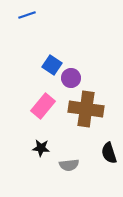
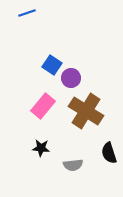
blue line: moved 2 px up
brown cross: moved 2 px down; rotated 24 degrees clockwise
gray semicircle: moved 4 px right
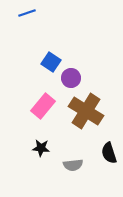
blue square: moved 1 px left, 3 px up
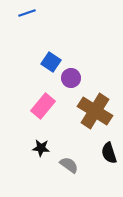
brown cross: moved 9 px right
gray semicircle: moved 4 px left; rotated 138 degrees counterclockwise
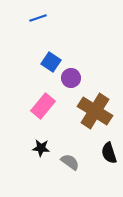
blue line: moved 11 px right, 5 px down
gray semicircle: moved 1 px right, 3 px up
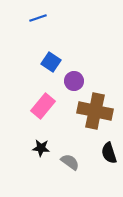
purple circle: moved 3 px right, 3 px down
brown cross: rotated 20 degrees counterclockwise
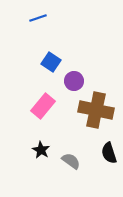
brown cross: moved 1 px right, 1 px up
black star: moved 2 px down; rotated 24 degrees clockwise
gray semicircle: moved 1 px right, 1 px up
